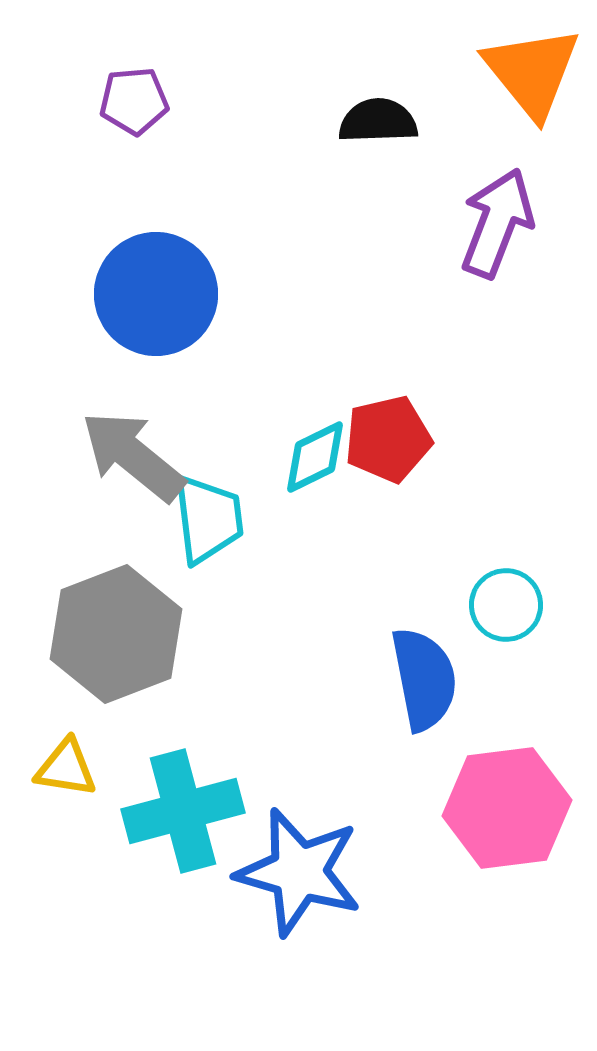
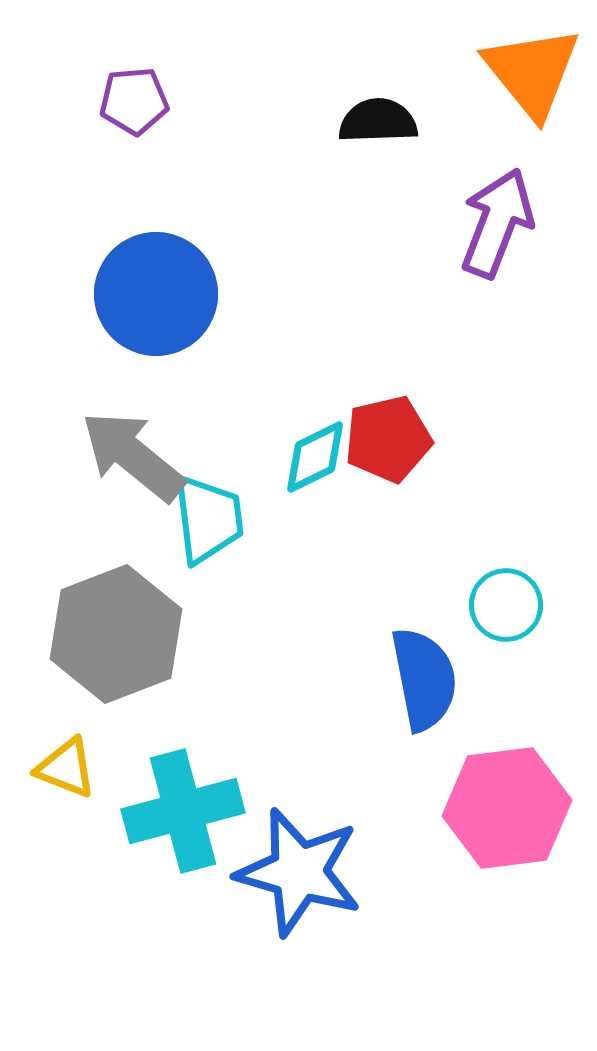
yellow triangle: rotated 12 degrees clockwise
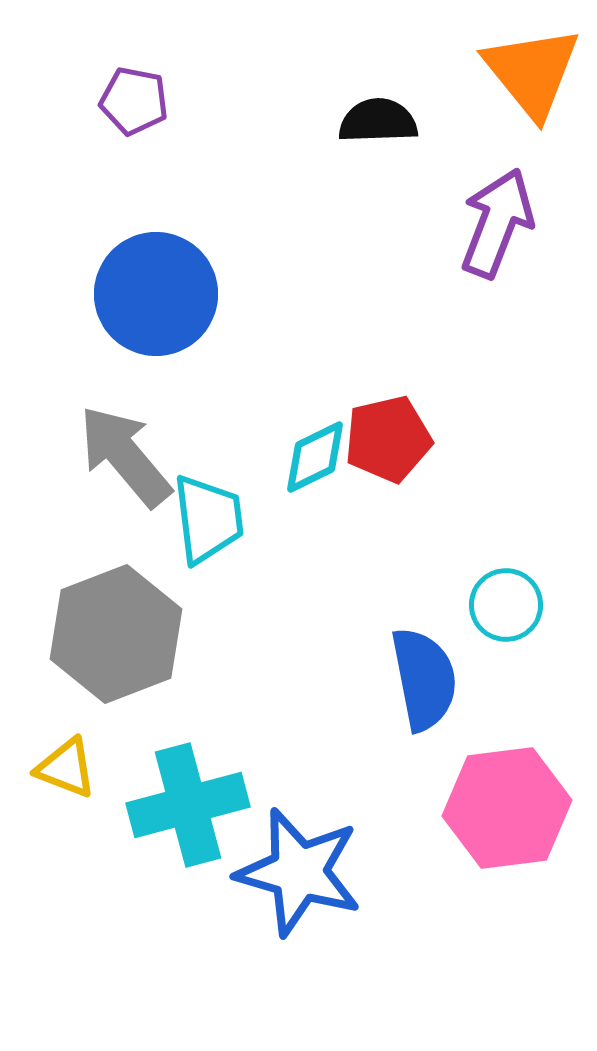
purple pentagon: rotated 16 degrees clockwise
gray arrow: moved 8 px left; rotated 11 degrees clockwise
cyan cross: moved 5 px right, 6 px up
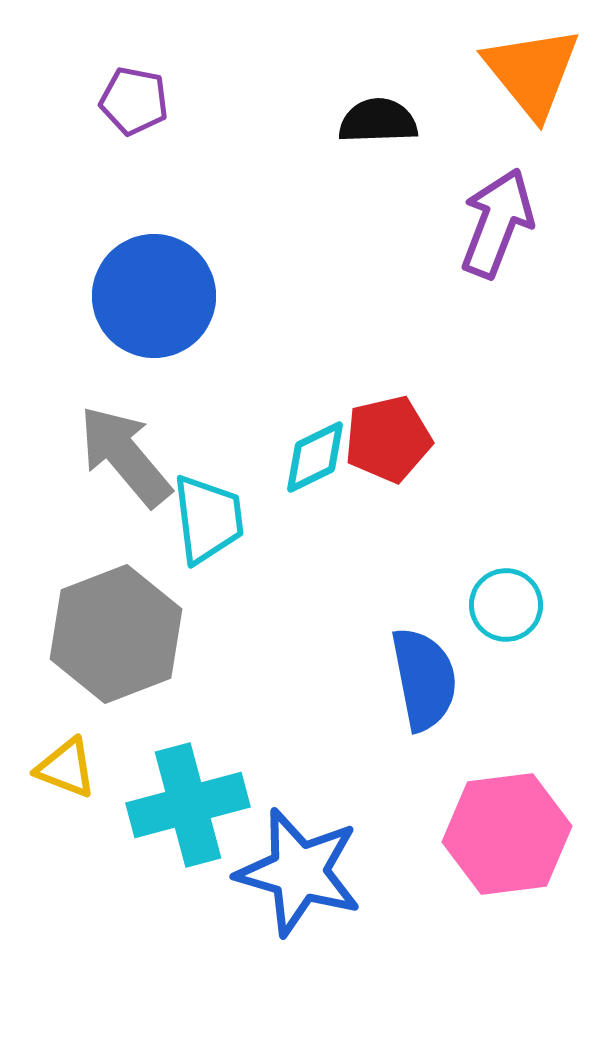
blue circle: moved 2 px left, 2 px down
pink hexagon: moved 26 px down
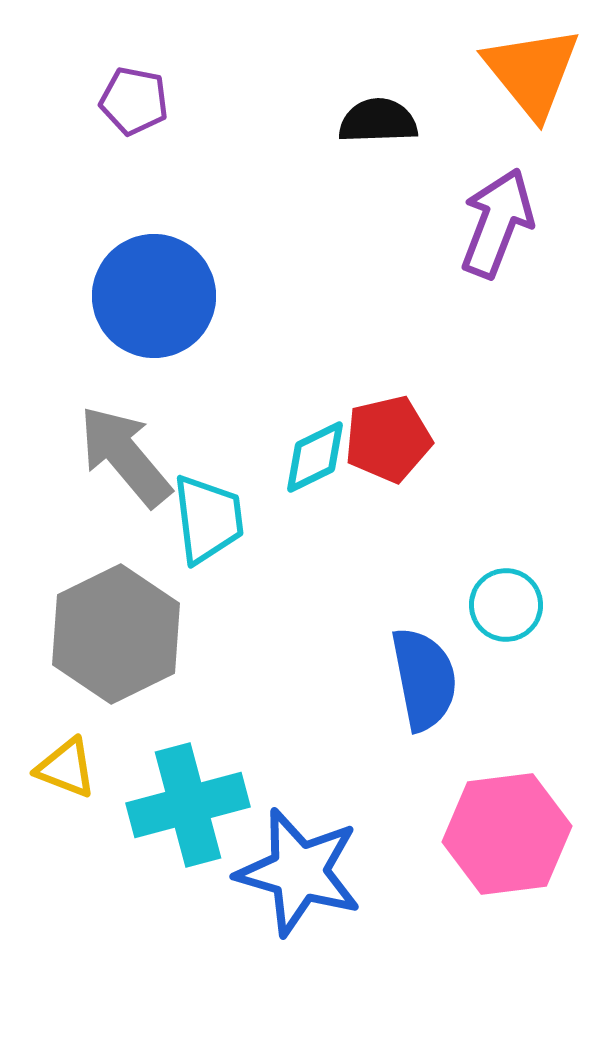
gray hexagon: rotated 5 degrees counterclockwise
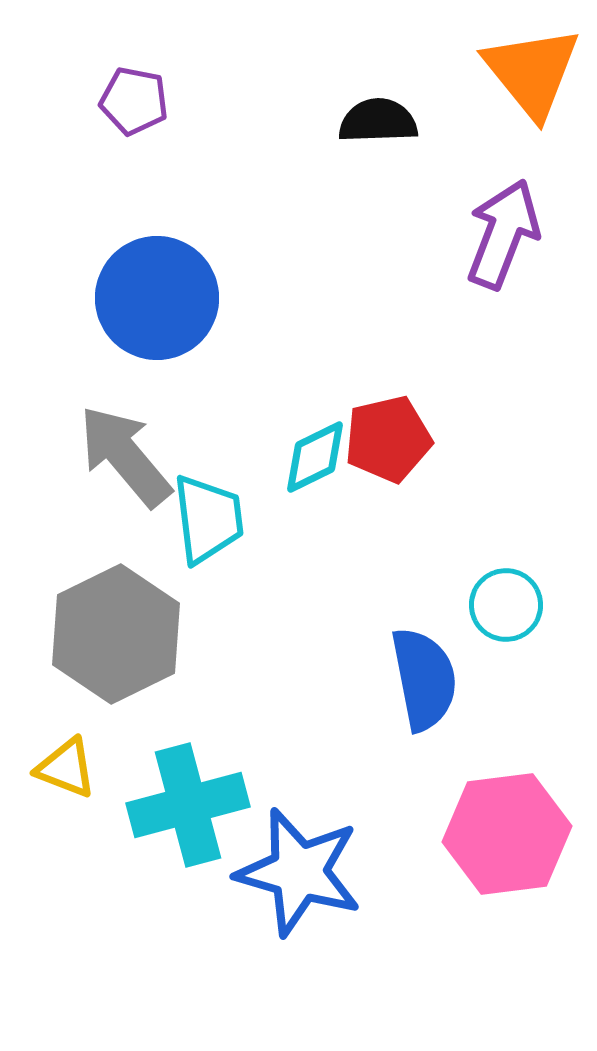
purple arrow: moved 6 px right, 11 px down
blue circle: moved 3 px right, 2 px down
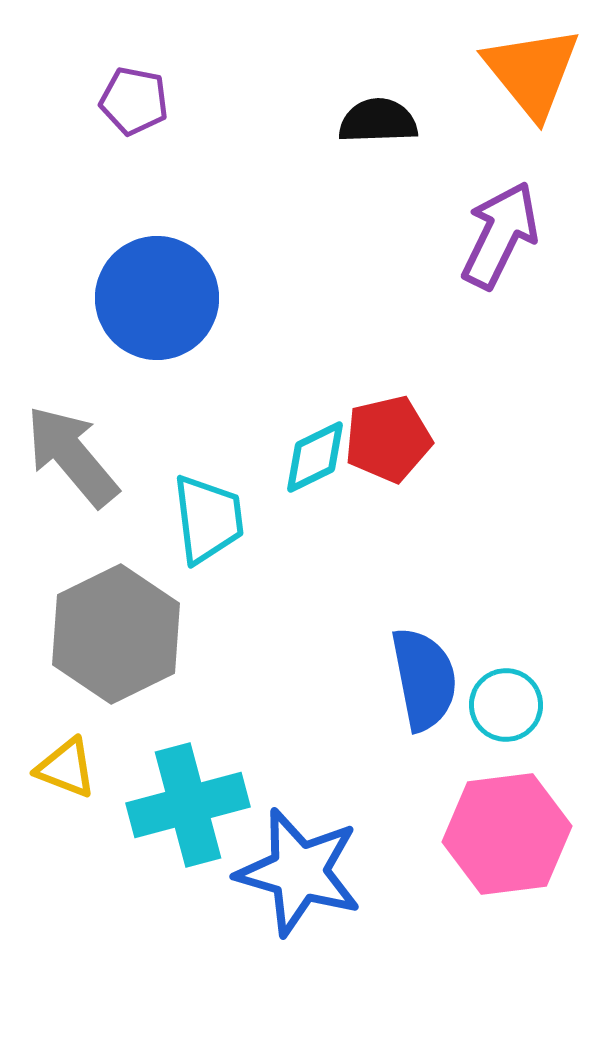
purple arrow: moved 3 px left, 1 px down; rotated 5 degrees clockwise
gray arrow: moved 53 px left
cyan circle: moved 100 px down
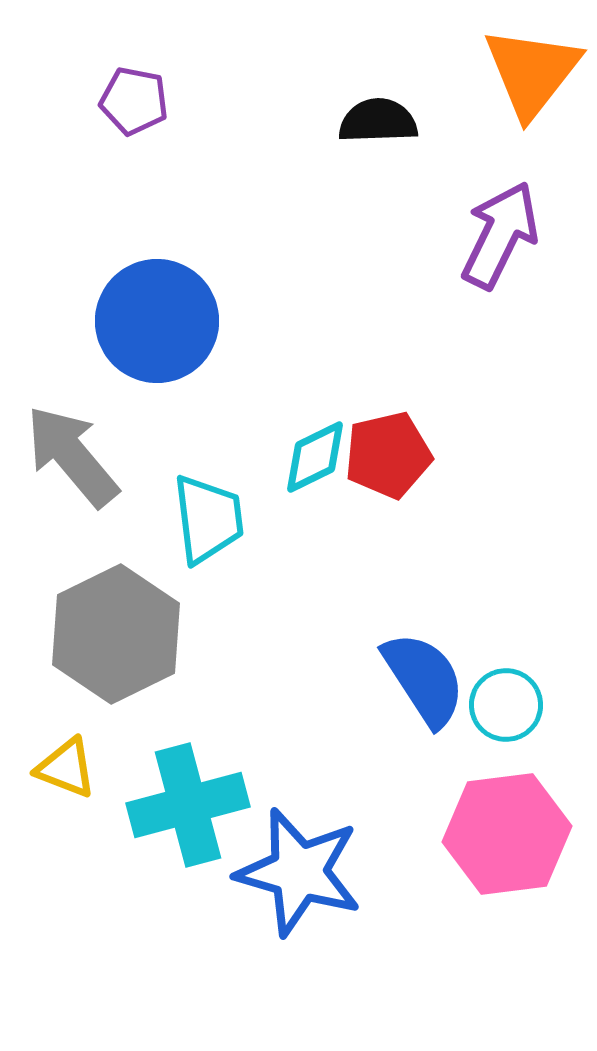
orange triangle: rotated 17 degrees clockwise
blue circle: moved 23 px down
red pentagon: moved 16 px down
blue semicircle: rotated 22 degrees counterclockwise
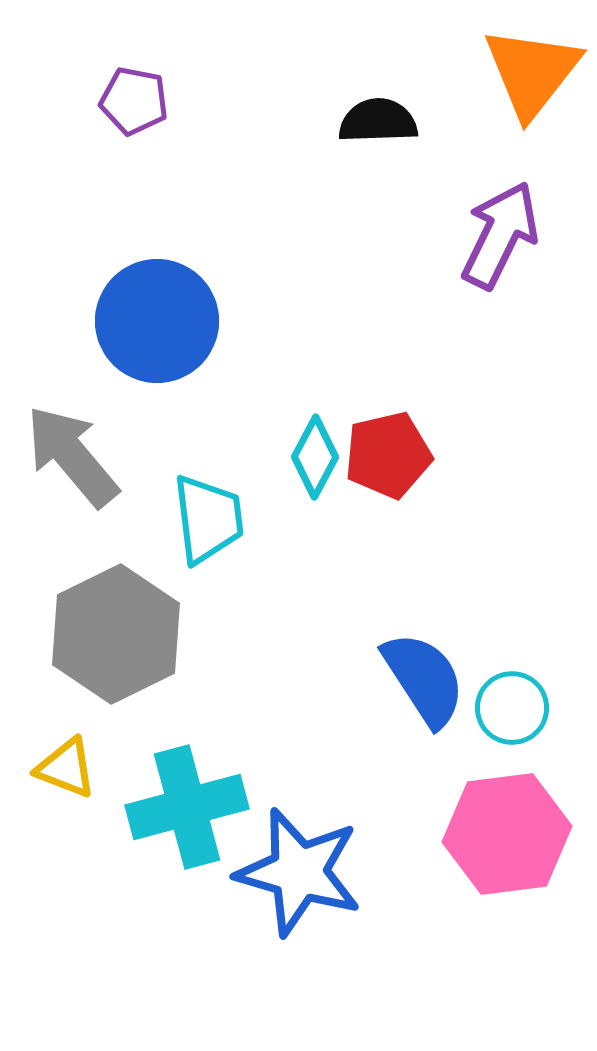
cyan diamond: rotated 36 degrees counterclockwise
cyan circle: moved 6 px right, 3 px down
cyan cross: moved 1 px left, 2 px down
